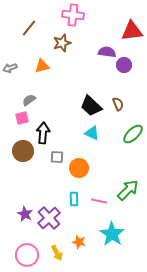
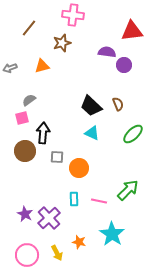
brown circle: moved 2 px right
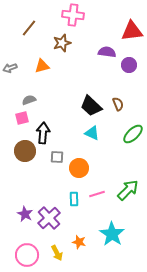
purple circle: moved 5 px right
gray semicircle: rotated 16 degrees clockwise
pink line: moved 2 px left, 7 px up; rotated 28 degrees counterclockwise
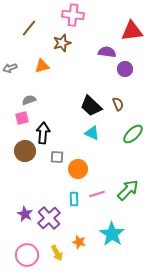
purple circle: moved 4 px left, 4 px down
orange circle: moved 1 px left, 1 px down
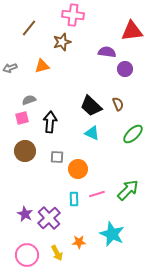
brown star: moved 1 px up
black arrow: moved 7 px right, 11 px up
cyan star: rotated 10 degrees counterclockwise
orange star: rotated 16 degrees counterclockwise
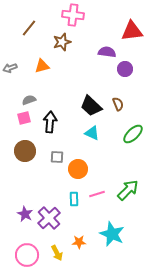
pink square: moved 2 px right
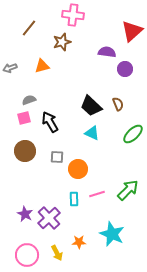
red triangle: rotated 35 degrees counterclockwise
black arrow: rotated 35 degrees counterclockwise
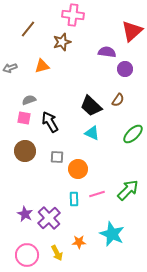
brown line: moved 1 px left, 1 px down
brown semicircle: moved 4 px up; rotated 56 degrees clockwise
pink square: rotated 24 degrees clockwise
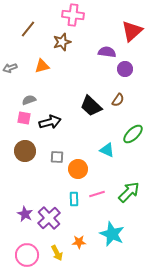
black arrow: rotated 105 degrees clockwise
cyan triangle: moved 15 px right, 17 px down
green arrow: moved 1 px right, 2 px down
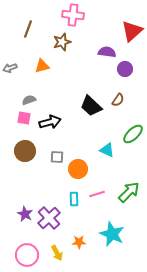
brown line: rotated 18 degrees counterclockwise
